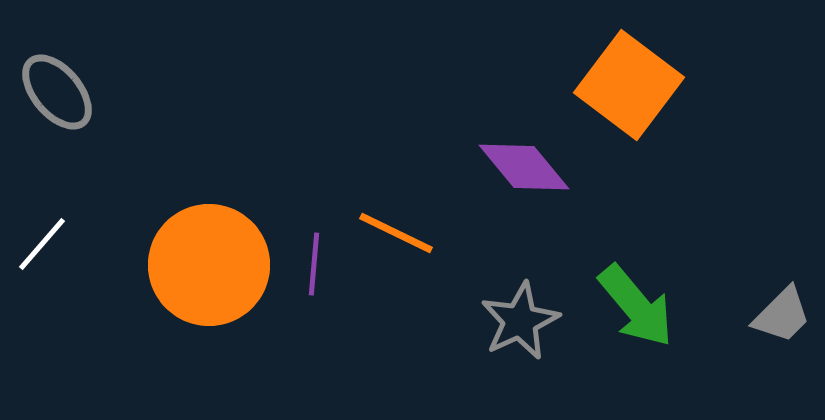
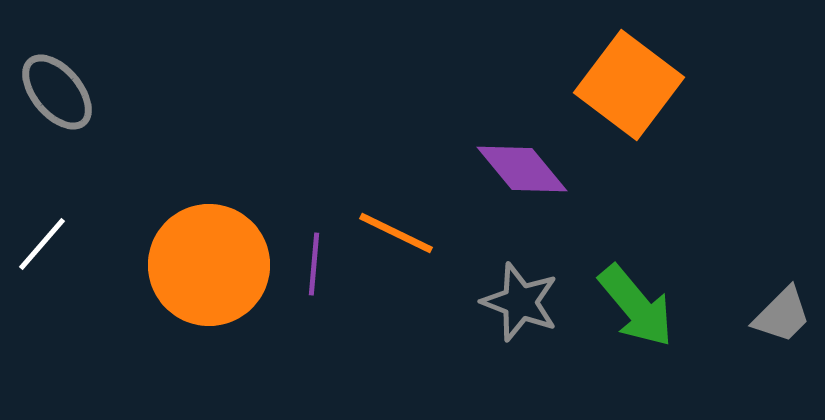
purple diamond: moved 2 px left, 2 px down
gray star: moved 19 px up; rotated 26 degrees counterclockwise
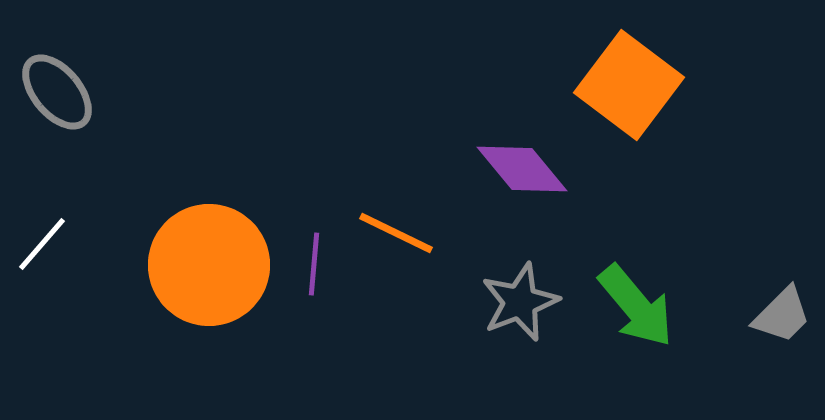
gray star: rotated 30 degrees clockwise
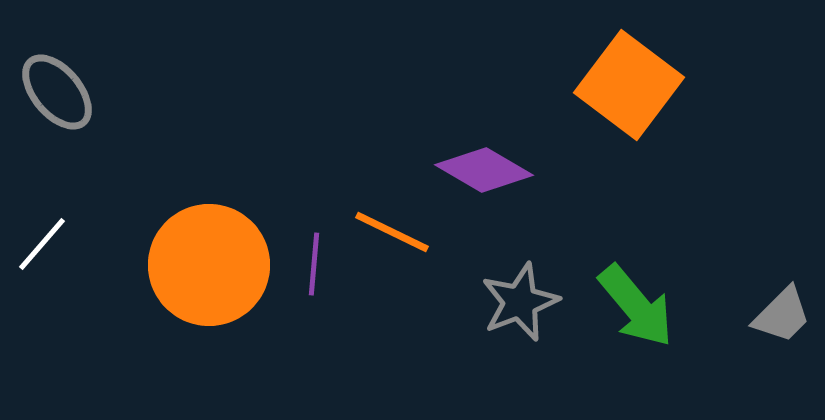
purple diamond: moved 38 px left, 1 px down; rotated 20 degrees counterclockwise
orange line: moved 4 px left, 1 px up
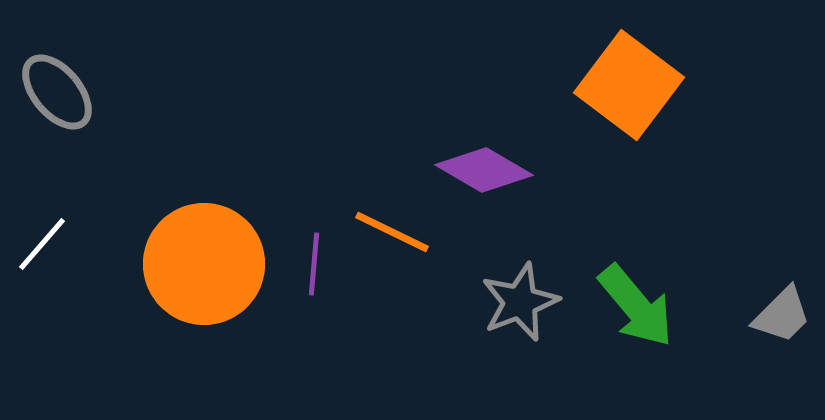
orange circle: moved 5 px left, 1 px up
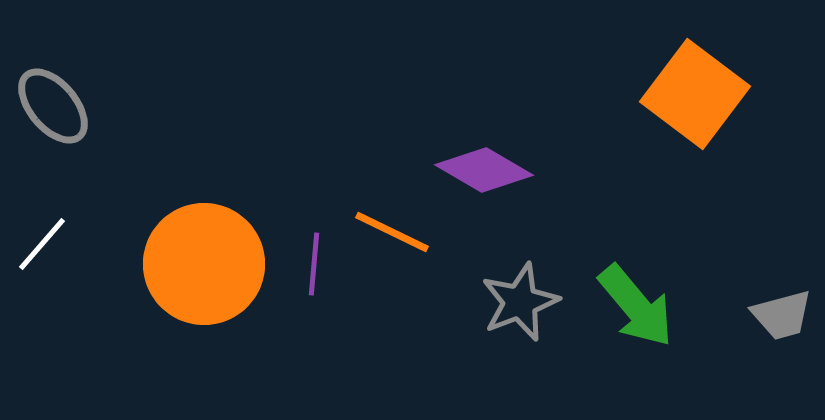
orange square: moved 66 px right, 9 px down
gray ellipse: moved 4 px left, 14 px down
gray trapezoid: rotated 30 degrees clockwise
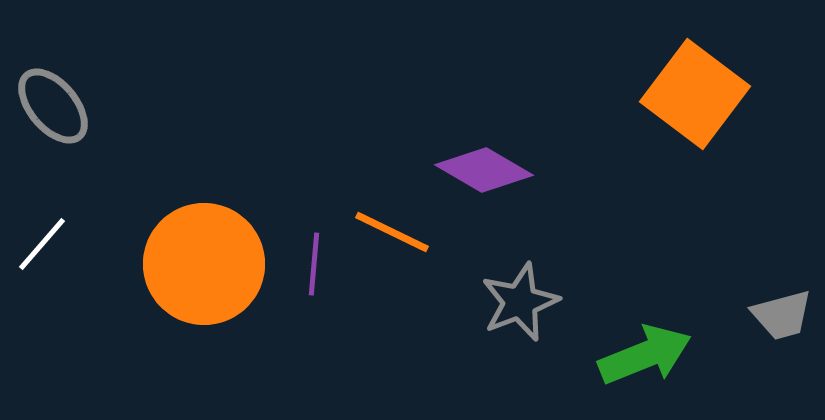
green arrow: moved 9 px right, 49 px down; rotated 72 degrees counterclockwise
